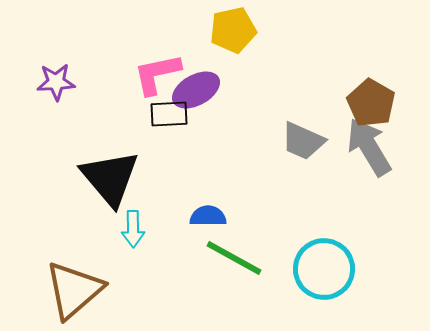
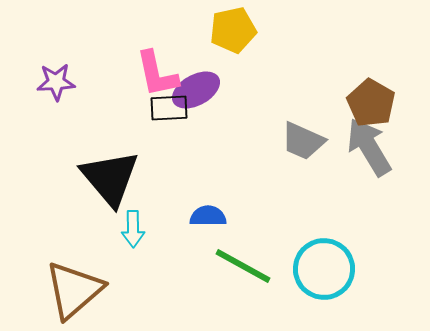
pink L-shape: rotated 90 degrees counterclockwise
black rectangle: moved 6 px up
green line: moved 9 px right, 8 px down
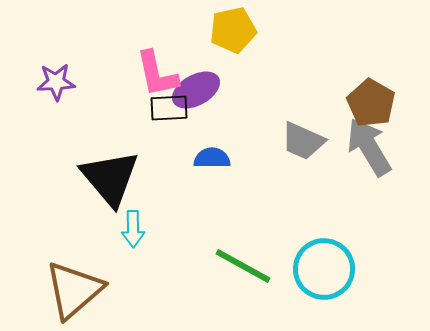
blue semicircle: moved 4 px right, 58 px up
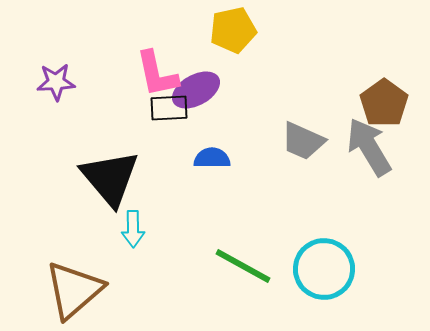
brown pentagon: moved 13 px right; rotated 6 degrees clockwise
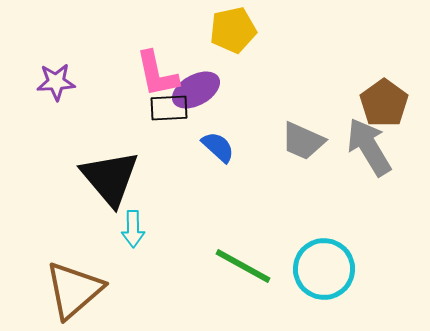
blue semicircle: moved 6 px right, 11 px up; rotated 42 degrees clockwise
